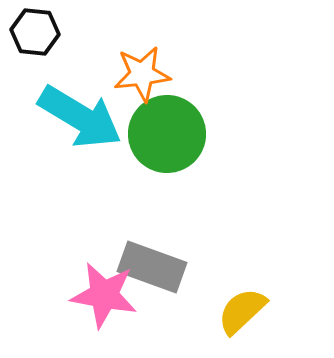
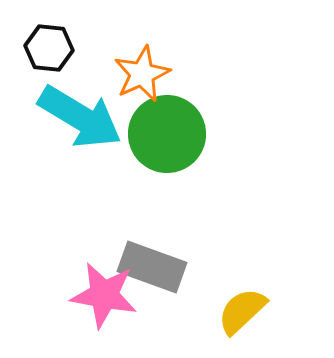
black hexagon: moved 14 px right, 16 px down
orange star: rotated 18 degrees counterclockwise
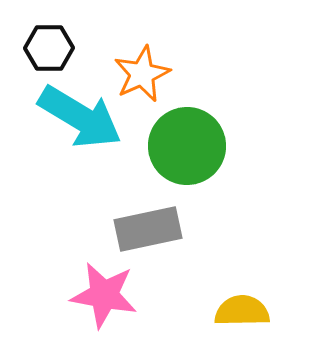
black hexagon: rotated 6 degrees counterclockwise
green circle: moved 20 px right, 12 px down
gray rectangle: moved 4 px left, 38 px up; rotated 32 degrees counterclockwise
yellow semicircle: rotated 42 degrees clockwise
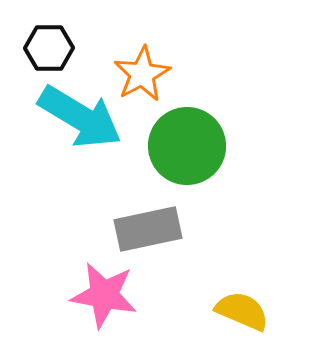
orange star: rotated 4 degrees counterclockwise
yellow semicircle: rotated 24 degrees clockwise
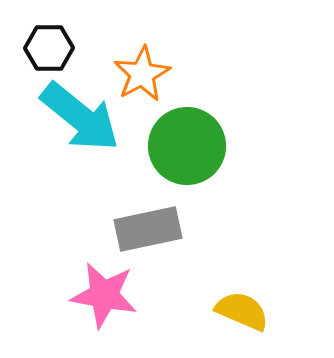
cyan arrow: rotated 8 degrees clockwise
